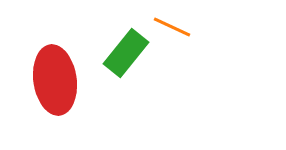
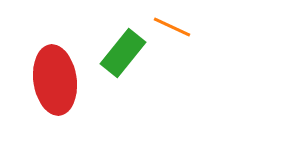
green rectangle: moved 3 px left
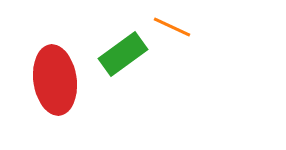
green rectangle: moved 1 px down; rotated 15 degrees clockwise
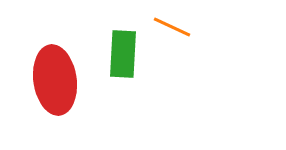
green rectangle: rotated 51 degrees counterclockwise
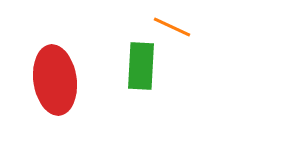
green rectangle: moved 18 px right, 12 px down
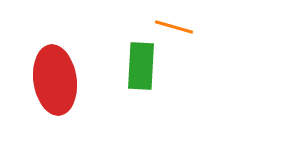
orange line: moved 2 px right; rotated 9 degrees counterclockwise
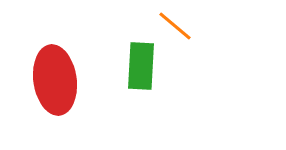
orange line: moved 1 px right, 1 px up; rotated 24 degrees clockwise
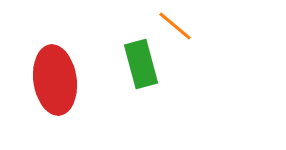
green rectangle: moved 2 px up; rotated 18 degrees counterclockwise
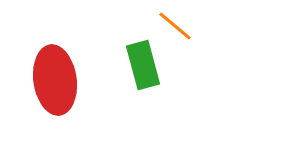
green rectangle: moved 2 px right, 1 px down
